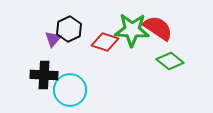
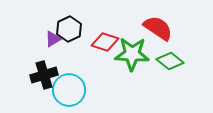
green star: moved 24 px down
purple triangle: rotated 18 degrees clockwise
black cross: rotated 20 degrees counterclockwise
cyan circle: moved 1 px left
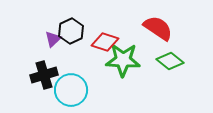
black hexagon: moved 2 px right, 2 px down
purple triangle: rotated 12 degrees counterclockwise
green star: moved 9 px left, 6 px down
cyan circle: moved 2 px right
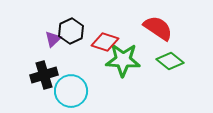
cyan circle: moved 1 px down
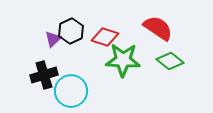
red diamond: moved 5 px up
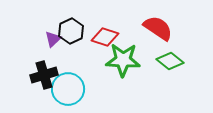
cyan circle: moved 3 px left, 2 px up
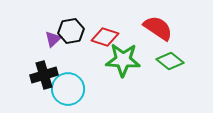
black hexagon: rotated 15 degrees clockwise
